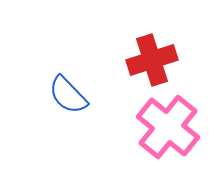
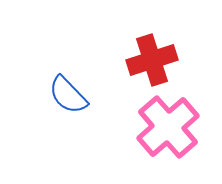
pink cross: rotated 10 degrees clockwise
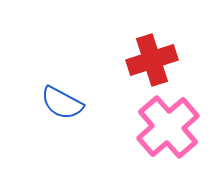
blue semicircle: moved 6 px left, 8 px down; rotated 18 degrees counterclockwise
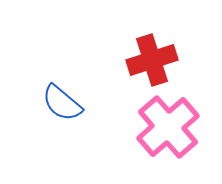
blue semicircle: rotated 12 degrees clockwise
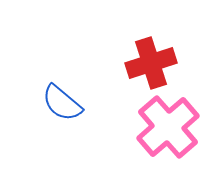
red cross: moved 1 px left, 3 px down
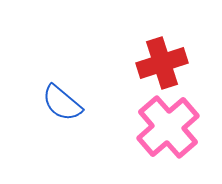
red cross: moved 11 px right
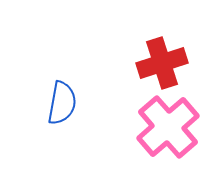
blue semicircle: rotated 120 degrees counterclockwise
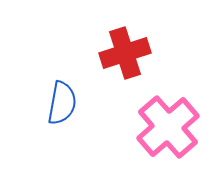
red cross: moved 37 px left, 10 px up
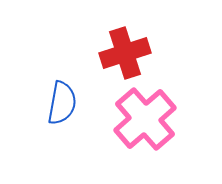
pink cross: moved 23 px left, 8 px up
